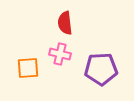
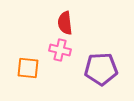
pink cross: moved 4 px up
orange square: rotated 10 degrees clockwise
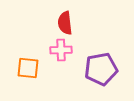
pink cross: moved 1 px right; rotated 15 degrees counterclockwise
purple pentagon: rotated 8 degrees counterclockwise
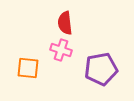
pink cross: rotated 20 degrees clockwise
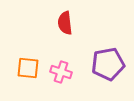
pink cross: moved 22 px down
purple pentagon: moved 7 px right, 5 px up
